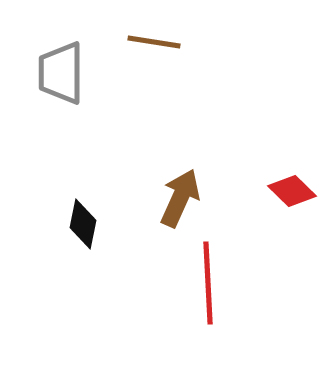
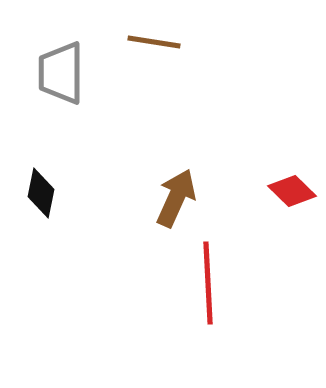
brown arrow: moved 4 px left
black diamond: moved 42 px left, 31 px up
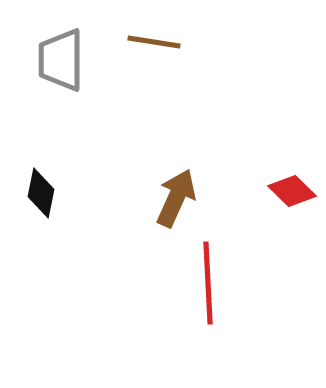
gray trapezoid: moved 13 px up
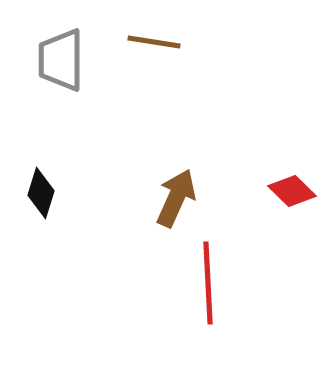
black diamond: rotated 6 degrees clockwise
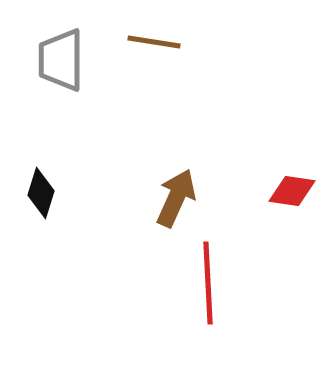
red diamond: rotated 36 degrees counterclockwise
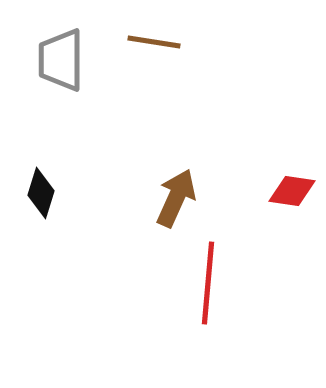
red line: rotated 8 degrees clockwise
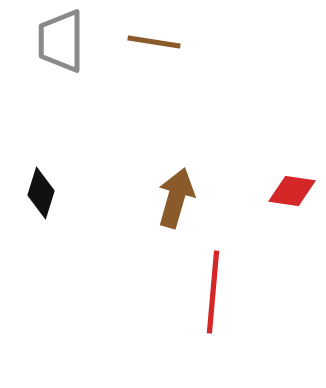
gray trapezoid: moved 19 px up
brown arrow: rotated 8 degrees counterclockwise
red line: moved 5 px right, 9 px down
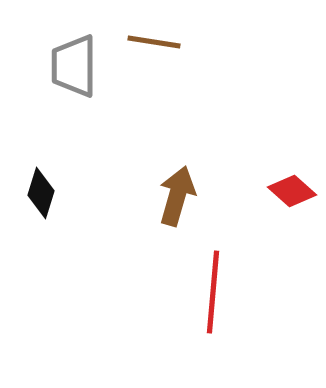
gray trapezoid: moved 13 px right, 25 px down
red diamond: rotated 33 degrees clockwise
brown arrow: moved 1 px right, 2 px up
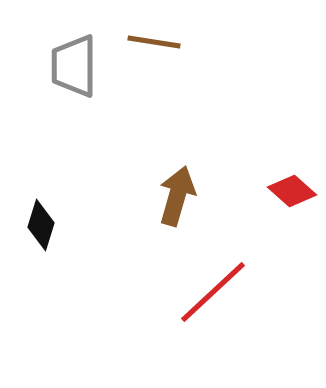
black diamond: moved 32 px down
red line: rotated 42 degrees clockwise
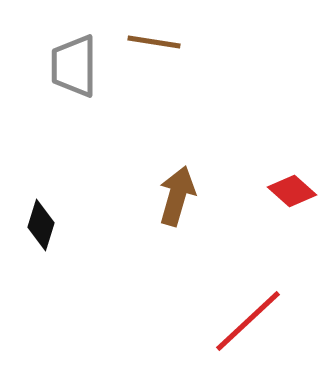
red line: moved 35 px right, 29 px down
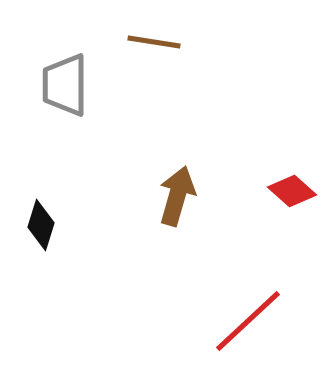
gray trapezoid: moved 9 px left, 19 px down
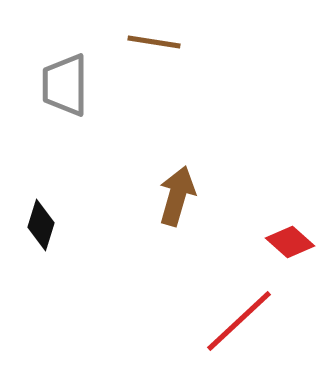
red diamond: moved 2 px left, 51 px down
red line: moved 9 px left
